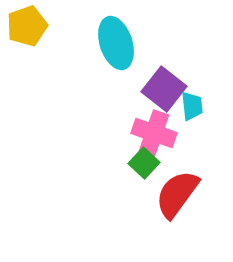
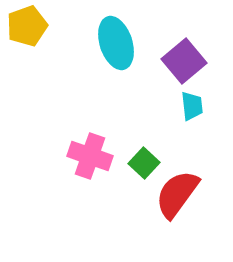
purple square: moved 20 px right, 28 px up; rotated 12 degrees clockwise
pink cross: moved 64 px left, 23 px down
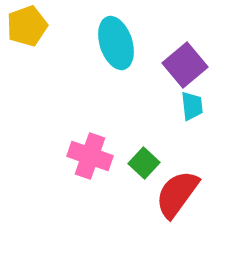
purple square: moved 1 px right, 4 px down
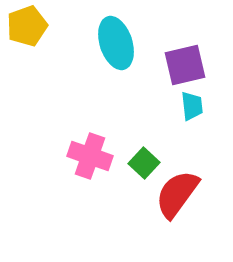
purple square: rotated 27 degrees clockwise
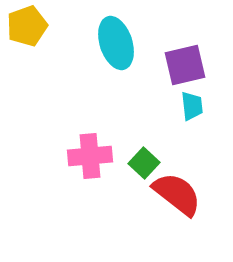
pink cross: rotated 24 degrees counterclockwise
red semicircle: rotated 92 degrees clockwise
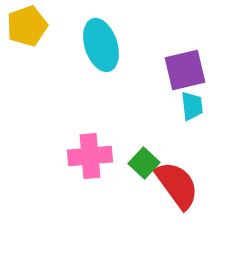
cyan ellipse: moved 15 px left, 2 px down
purple square: moved 5 px down
red semicircle: moved 9 px up; rotated 16 degrees clockwise
